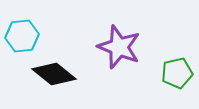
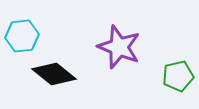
green pentagon: moved 1 px right, 3 px down
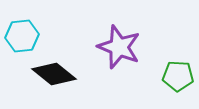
green pentagon: rotated 16 degrees clockwise
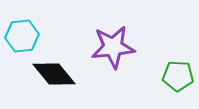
purple star: moved 6 px left; rotated 27 degrees counterclockwise
black diamond: rotated 12 degrees clockwise
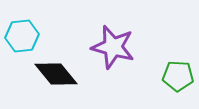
purple star: rotated 21 degrees clockwise
black diamond: moved 2 px right
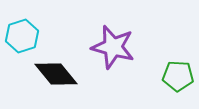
cyan hexagon: rotated 12 degrees counterclockwise
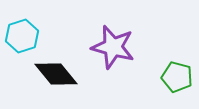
green pentagon: moved 1 px left, 1 px down; rotated 12 degrees clockwise
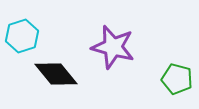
green pentagon: moved 2 px down
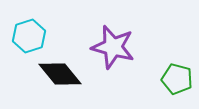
cyan hexagon: moved 7 px right
black diamond: moved 4 px right
